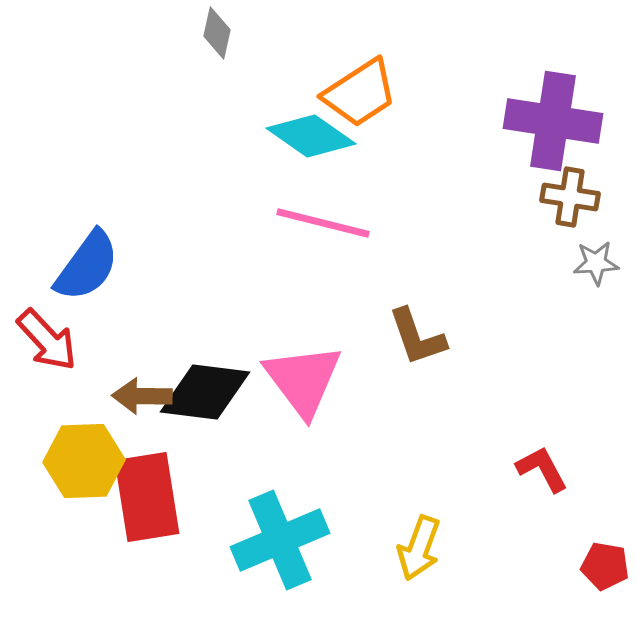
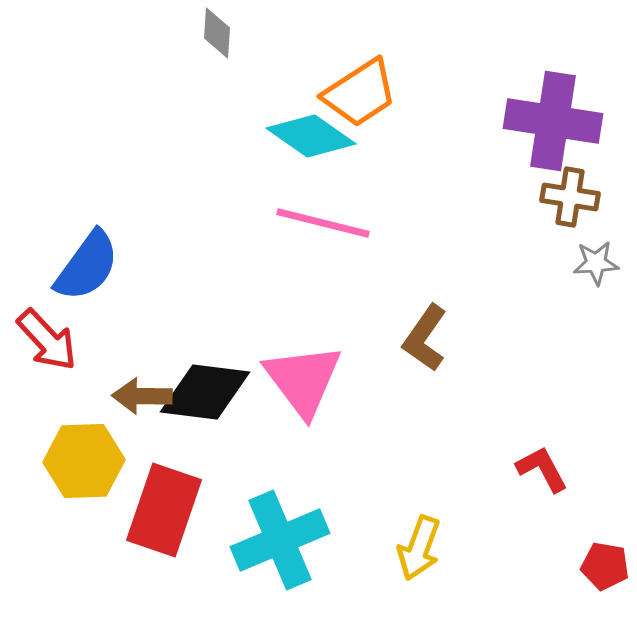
gray diamond: rotated 9 degrees counterclockwise
brown L-shape: moved 8 px right, 1 px down; rotated 54 degrees clockwise
red rectangle: moved 17 px right, 13 px down; rotated 28 degrees clockwise
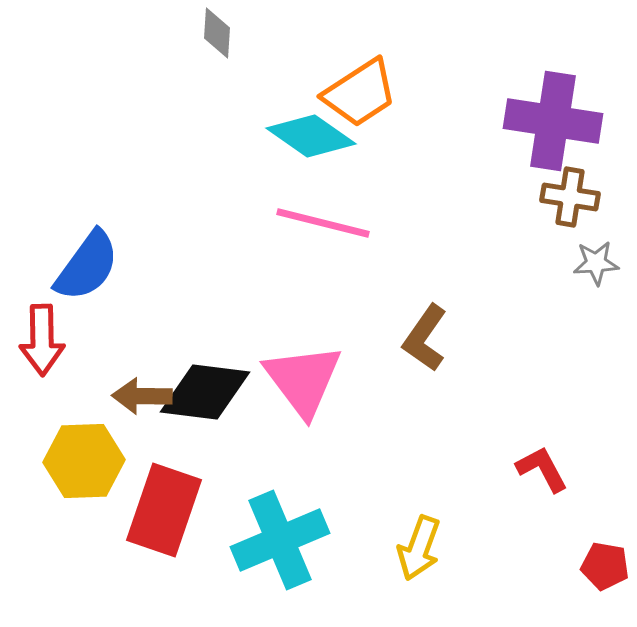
red arrow: moved 5 px left; rotated 42 degrees clockwise
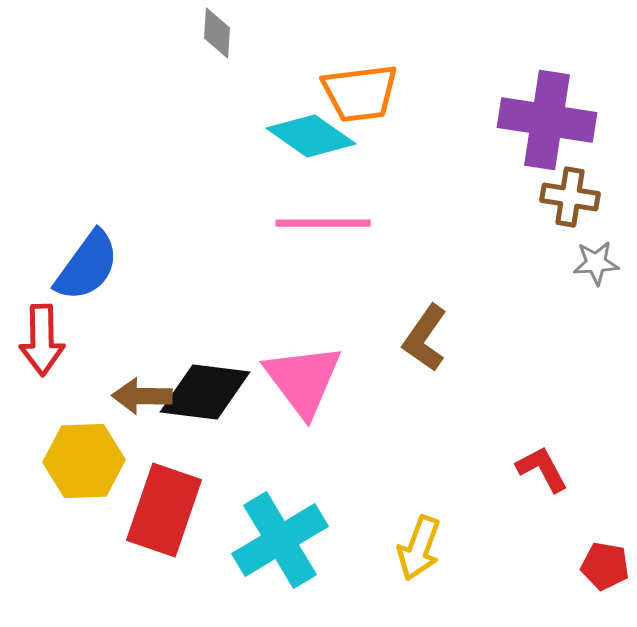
orange trapezoid: rotated 26 degrees clockwise
purple cross: moved 6 px left, 1 px up
pink line: rotated 14 degrees counterclockwise
cyan cross: rotated 8 degrees counterclockwise
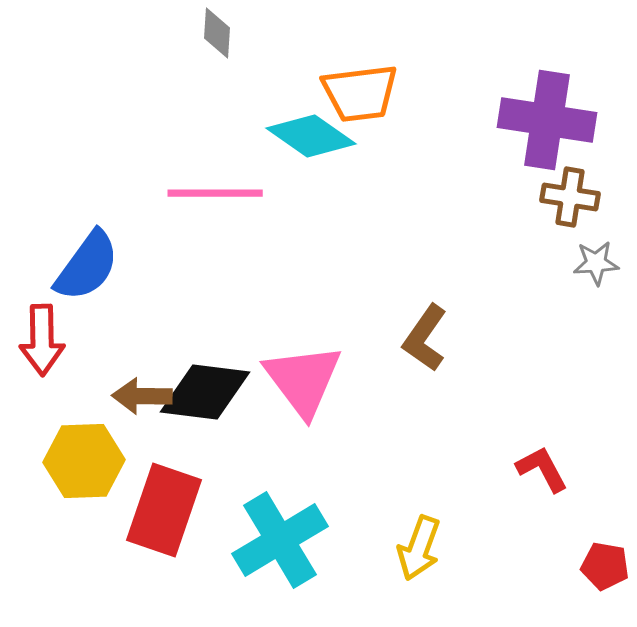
pink line: moved 108 px left, 30 px up
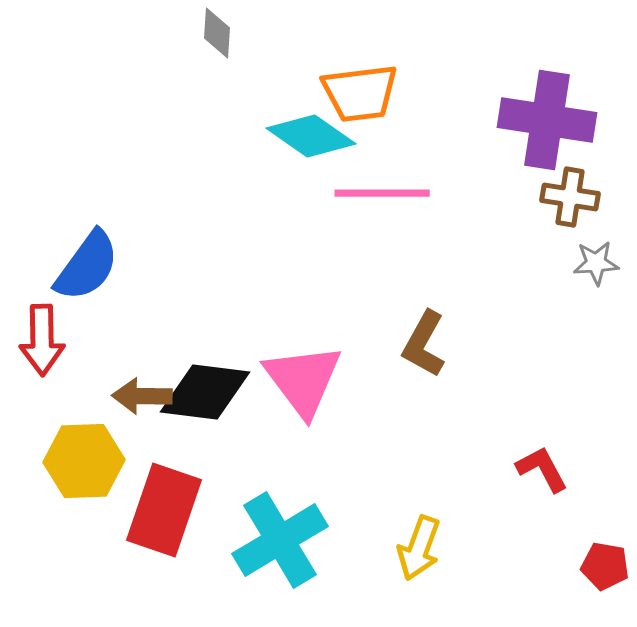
pink line: moved 167 px right
brown L-shape: moved 1 px left, 6 px down; rotated 6 degrees counterclockwise
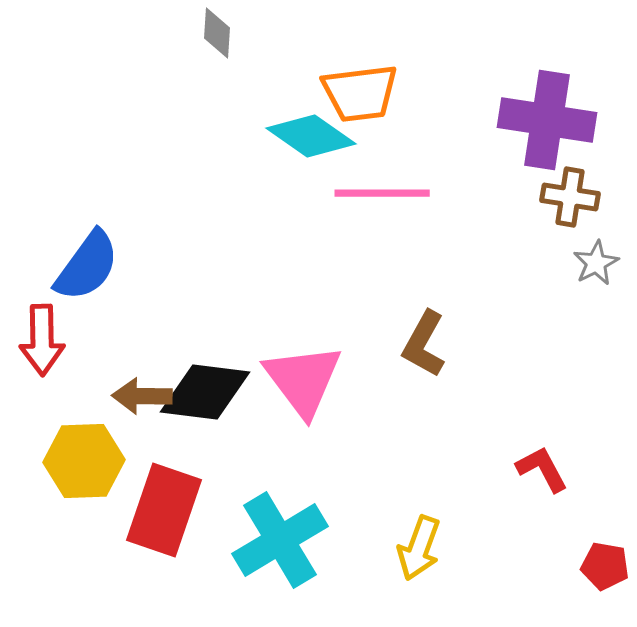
gray star: rotated 24 degrees counterclockwise
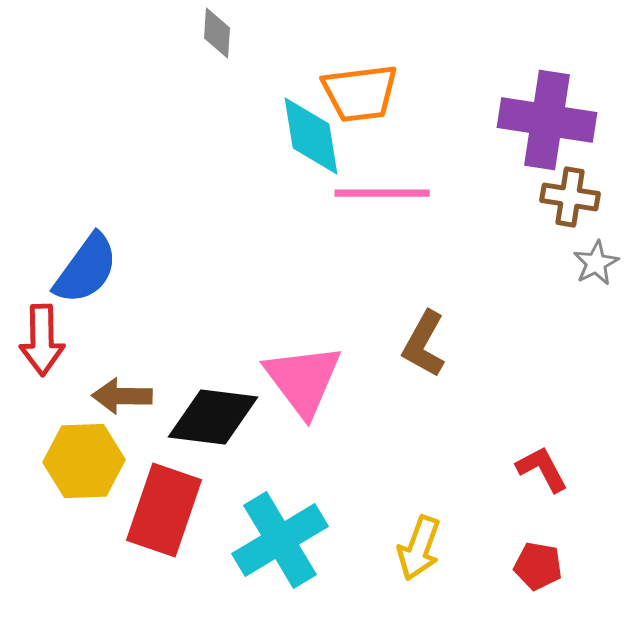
cyan diamond: rotated 46 degrees clockwise
blue semicircle: moved 1 px left, 3 px down
black diamond: moved 8 px right, 25 px down
brown arrow: moved 20 px left
red pentagon: moved 67 px left
